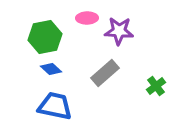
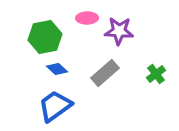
blue diamond: moved 6 px right
green cross: moved 12 px up
blue trapezoid: rotated 48 degrees counterclockwise
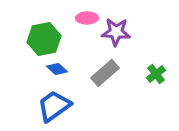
purple star: moved 3 px left, 1 px down
green hexagon: moved 1 px left, 2 px down
blue trapezoid: moved 1 px left
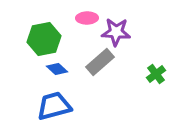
gray rectangle: moved 5 px left, 11 px up
blue trapezoid: rotated 21 degrees clockwise
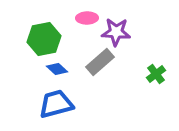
blue trapezoid: moved 2 px right, 2 px up
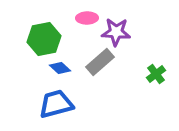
blue diamond: moved 3 px right, 1 px up
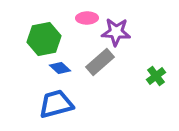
green cross: moved 2 px down
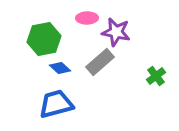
purple star: rotated 8 degrees clockwise
